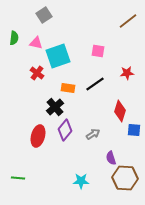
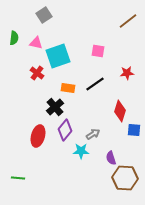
cyan star: moved 30 px up
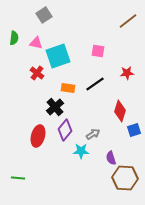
blue square: rotated 24 degrees counterclockwise
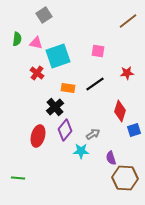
green semicircle: moved 3 px right, 1 px down
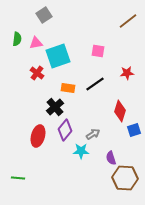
pink triangle: rotated 24 degrees counterclockwise
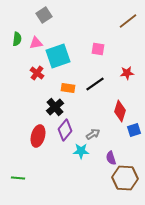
pink square: moved 2 px up
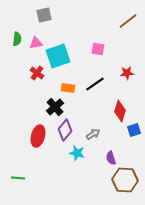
gray square: rotated 21 degrees clockwise
cyan star: moved 4 px left, 2 px down; rotated 14 degrees clockwise
brown hexagon: moved 2 px down
